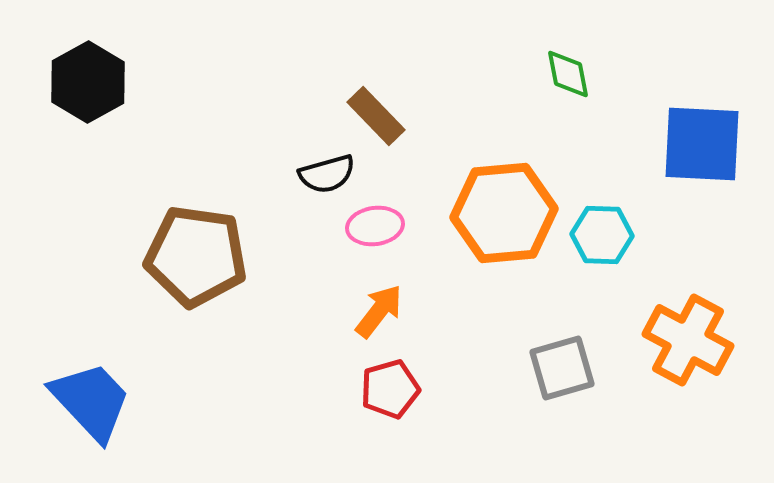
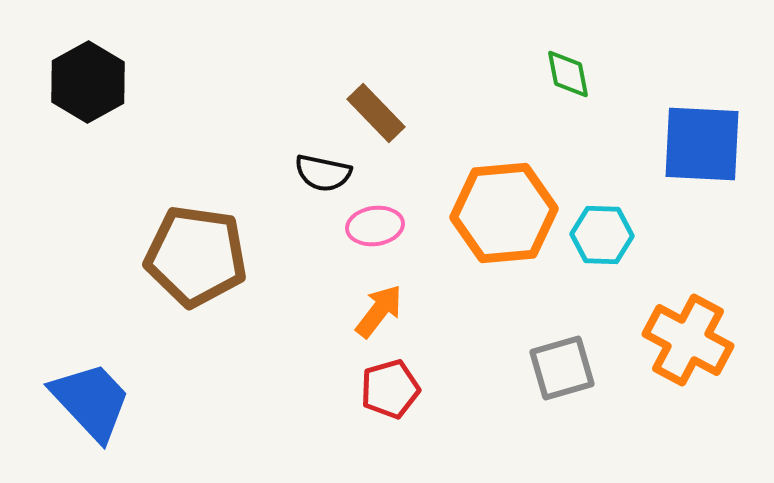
brown rectangle: moved 3 px up
black semicircle: moved 4 px left, 1 px up; rotated 28 degrees clockwise
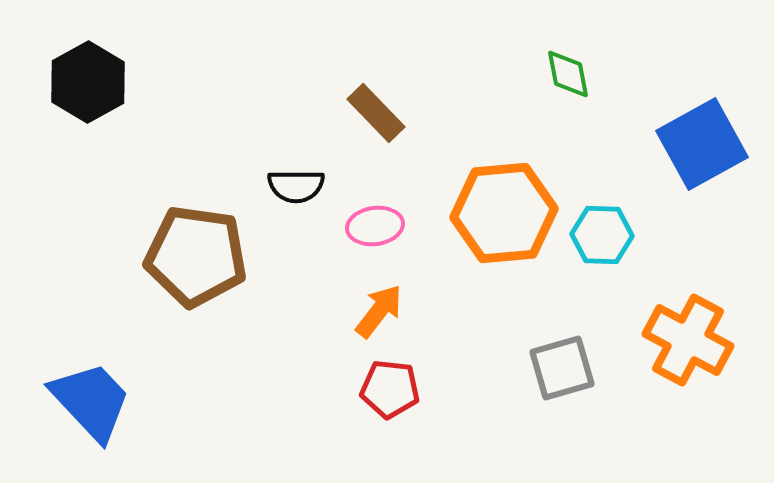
blue square: rotated 32 degrees counterclockwise
black semicircle: moved 27 px left, 13 px down; rotated 12 degrees counterclockwise
red pentagon: rotated 22 degrees clockwise
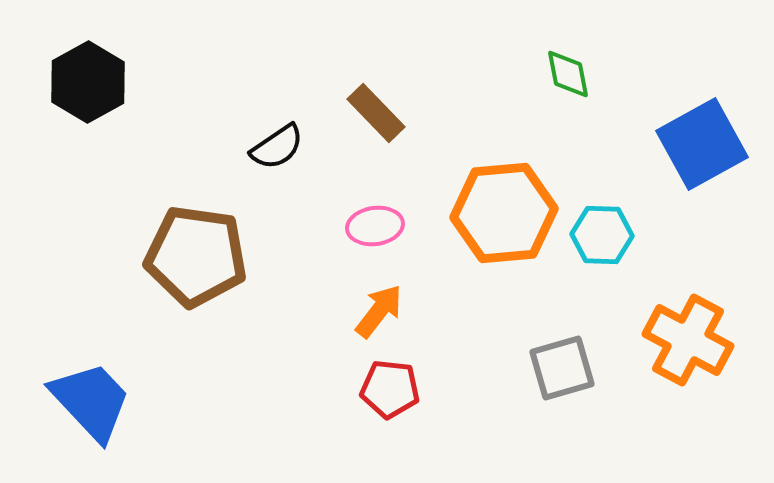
black semicircle: moved 19 px left, 39 px up; rotated 34 degrees counterclockwise
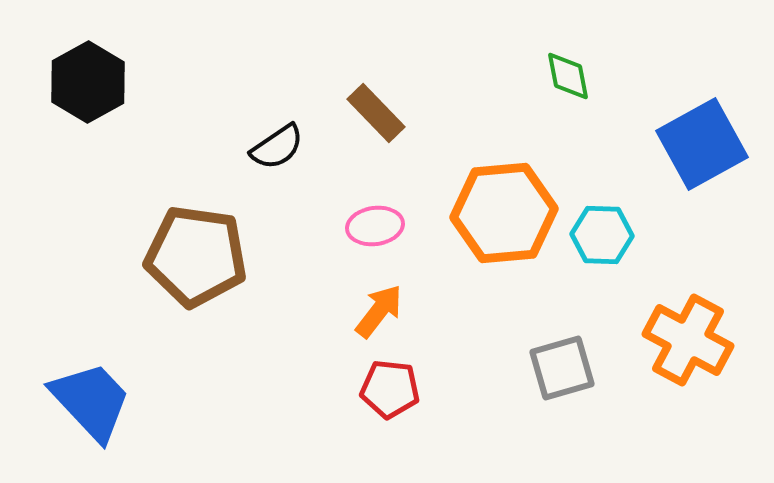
green diamond: moved 2 px down
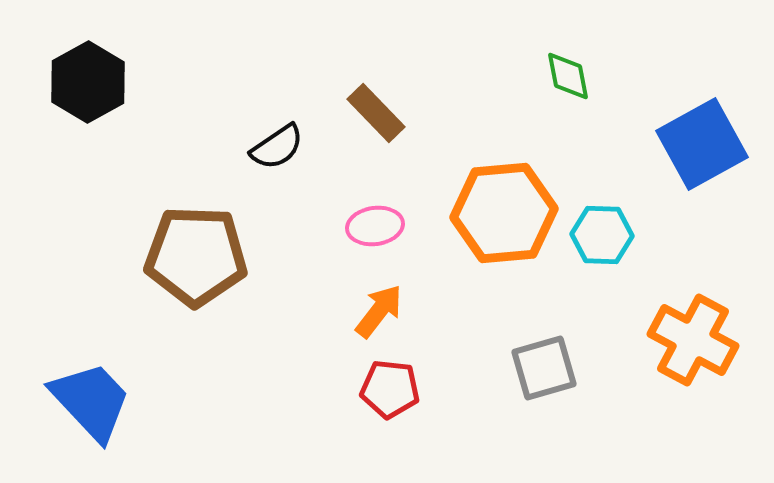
brown pentagon: rotated 6 degrees counterclockwise
orange cross: moved 5 px right
gray square: moved 18 px left
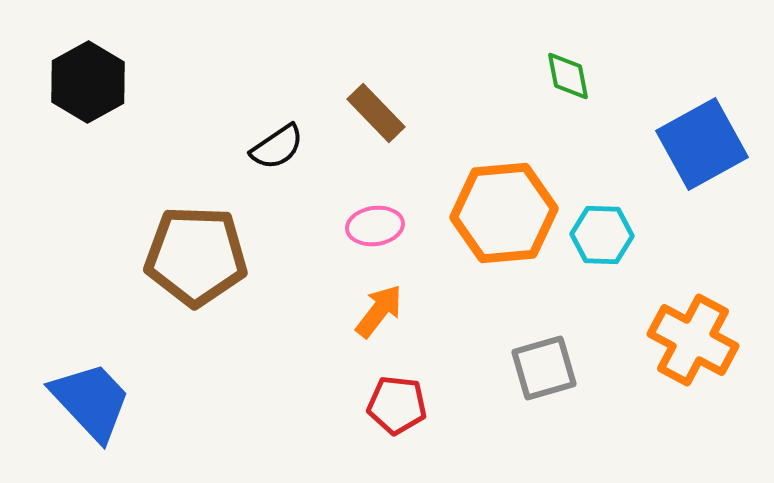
red pentagon: moved 7 px right, 16 px down
